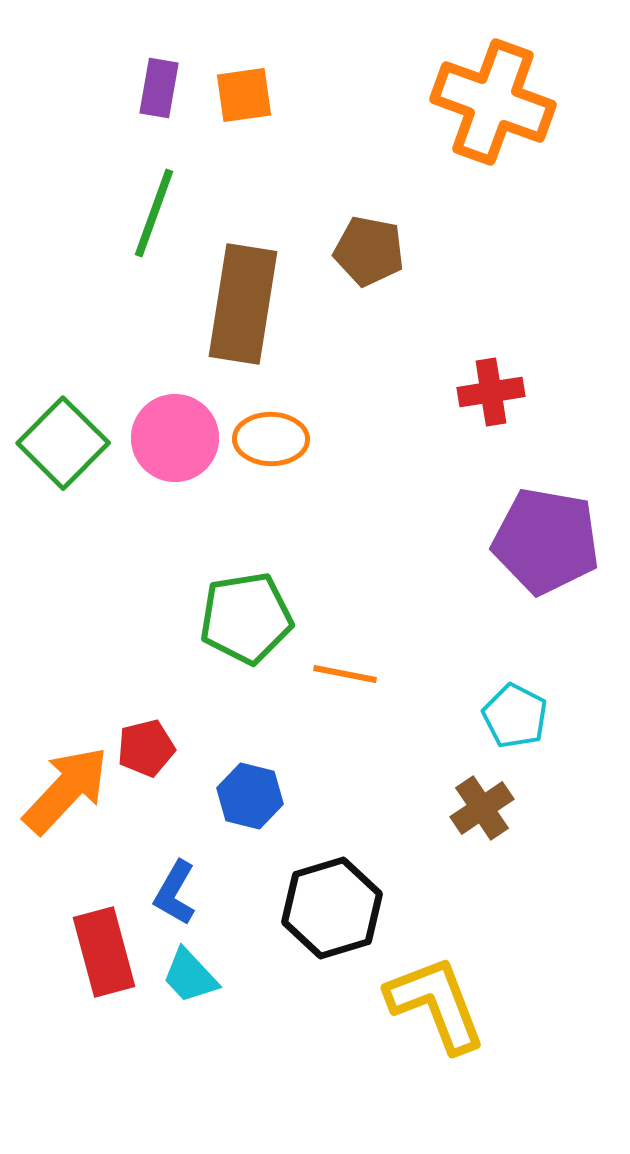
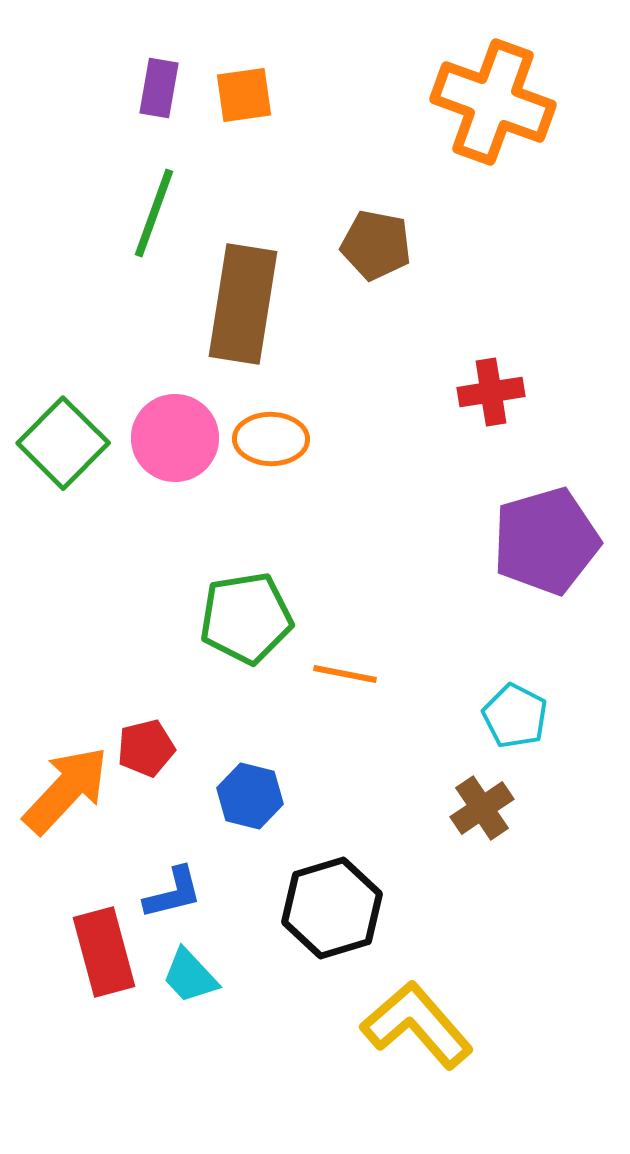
brown pentagon: moved 7 px right, 6 px up
purple pentagon: rotated 26 degrees counterclockwise
blue L-shape: moved 2 px left; rotated 134 degrees counterclockwise
yellow L-shape: moved 19 px left, 21 px down; rotated 20 degrees counterclockwise
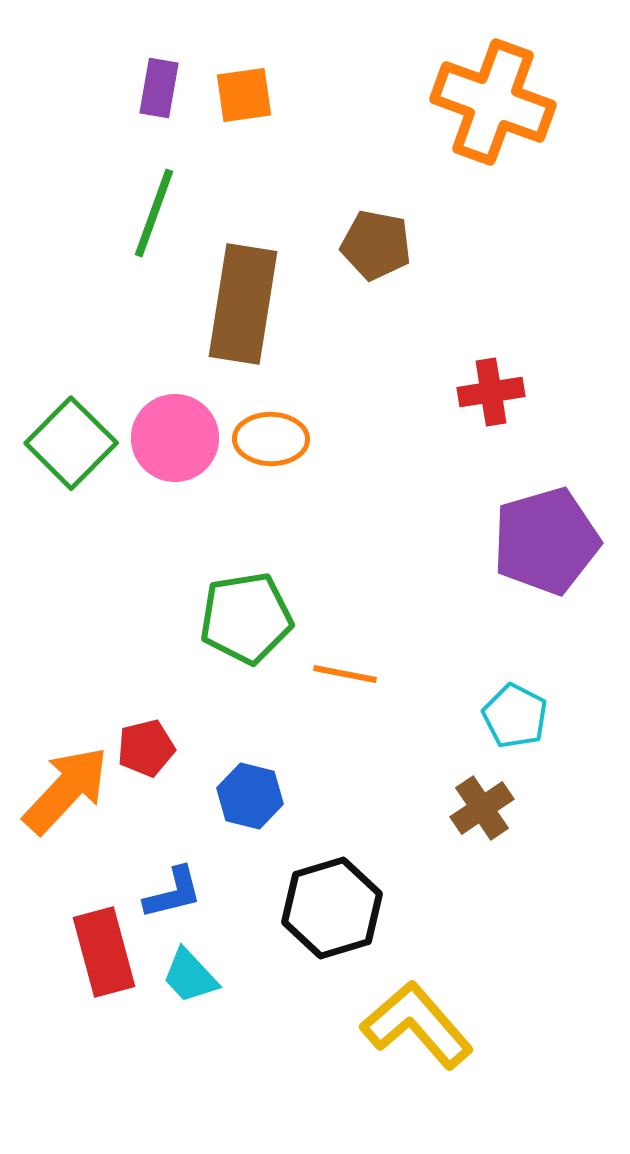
green square: moved 8 px right
